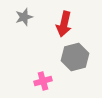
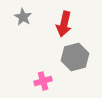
gray star: moved 1 px left; rotated 24 degrees counterclockwise
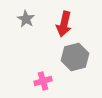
gray star: moved 3 px right, 2 px down
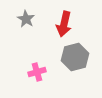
pink cross: moved 6 px left, 9 px up
